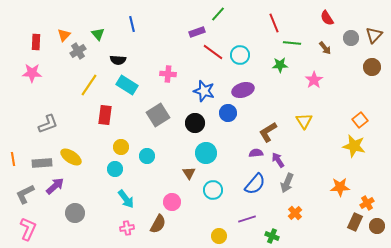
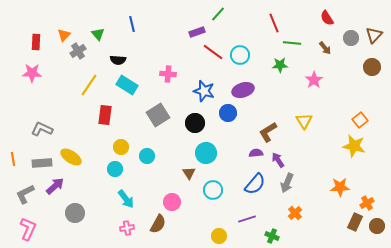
gray L-shape at (48, 124): moved 6 px left, 5 px down; rotated 135 degrees counterclockwise
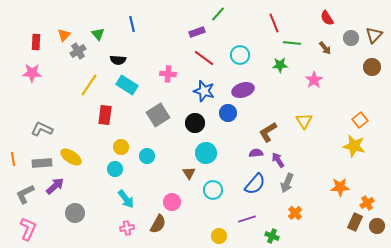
red line at (213, 52): moved 9 px left, 6 px down
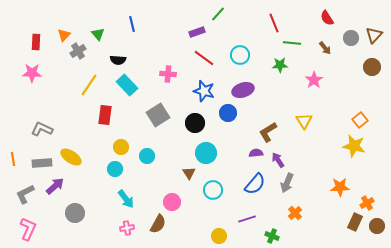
cyan rectangle at (127, 85): rotated 15 degrees clockwise
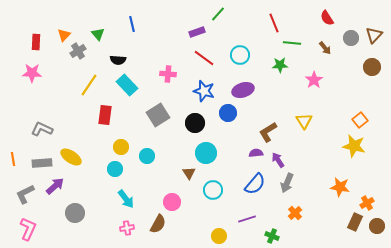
orange star at (340, 187): rotated 12 degrees clockwise
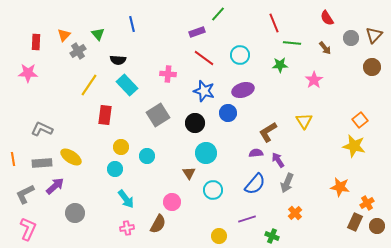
pink star at (32, 73): moved 4 px left
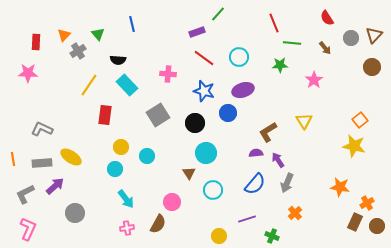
cyan circle at (240, 55): moved 1 px left, 2 px down
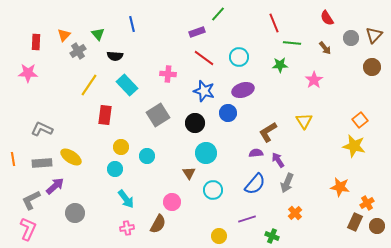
black semicircle at (118, 60): moved 3 px left, 4 px up
gray L-shape at (25, 194): moved 6 px right, 6 px down
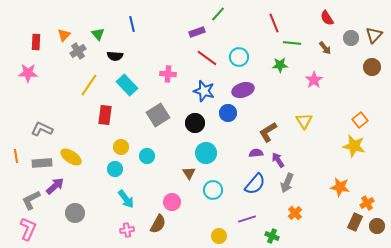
red line at (204, 58): moved 3 px right
orange line at (13, 159): moved 3 px right, 3 px up
pink cross at (127, 228): moved 2 px down
